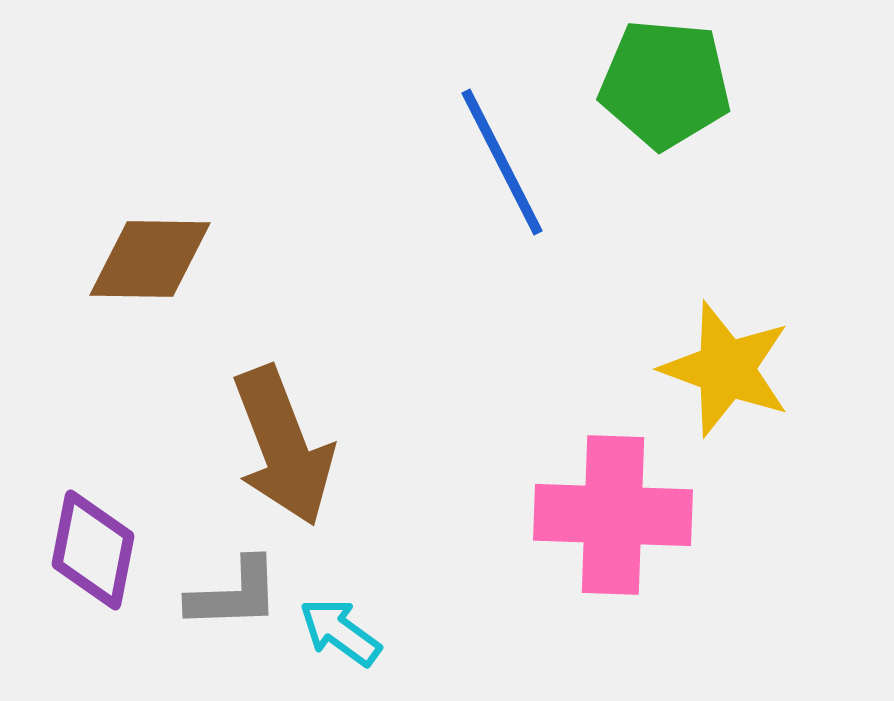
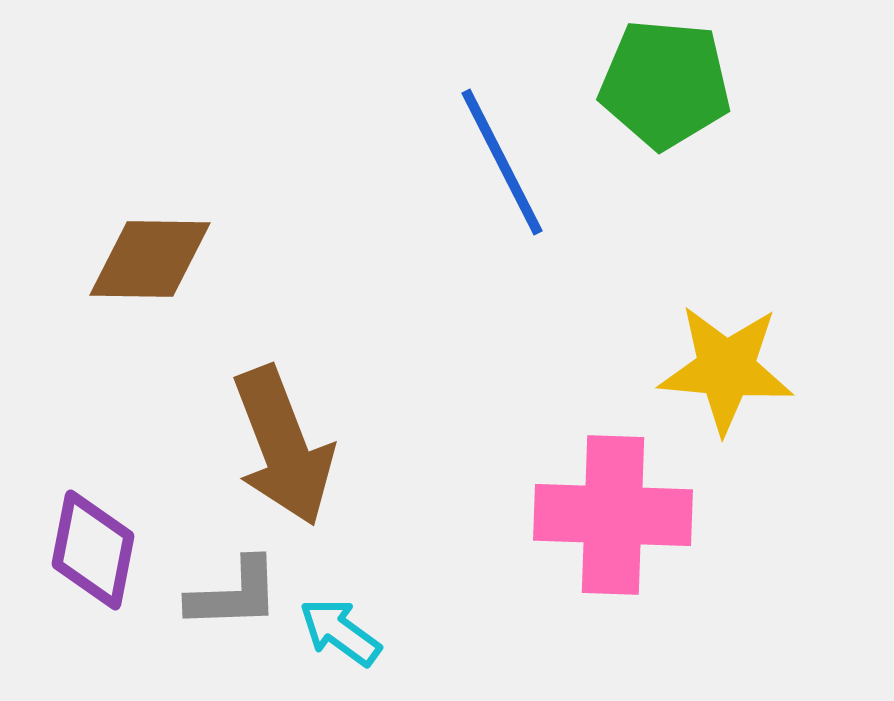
yellow star: rotated 15 degrees counterclockwise
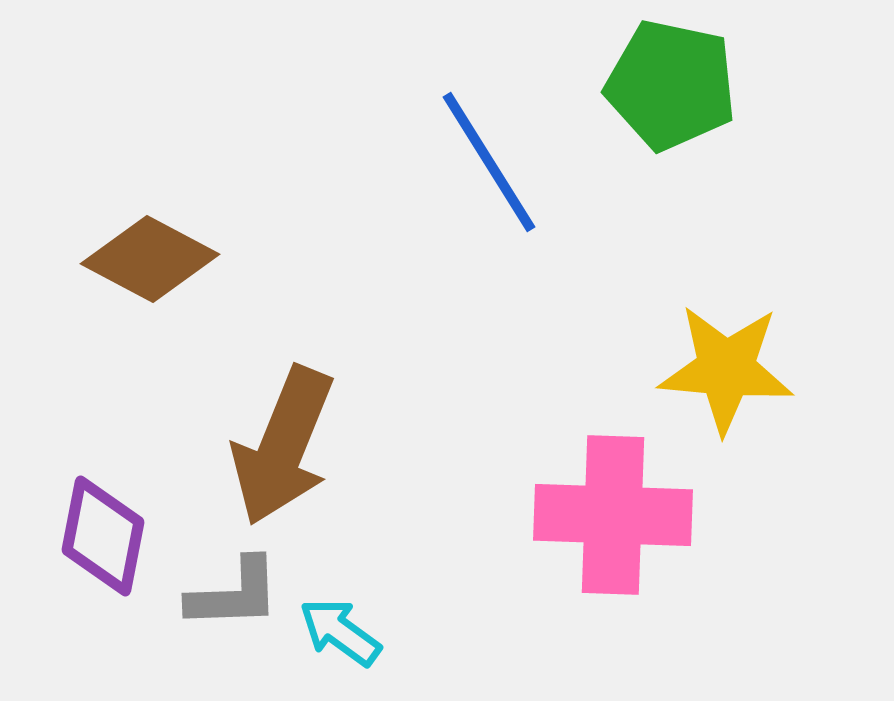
green pentagon: moved 6 px right, 1 px down; rotated 7 degrees clockwise
blue line: moved 13 px left; rotated 5 degrees counterclockwise
brown diamond: rotated 27 degrees clockwise
brown arrow: rotated 43 degrees clockwise
purple diamond: moved 10 px right, 14 px up
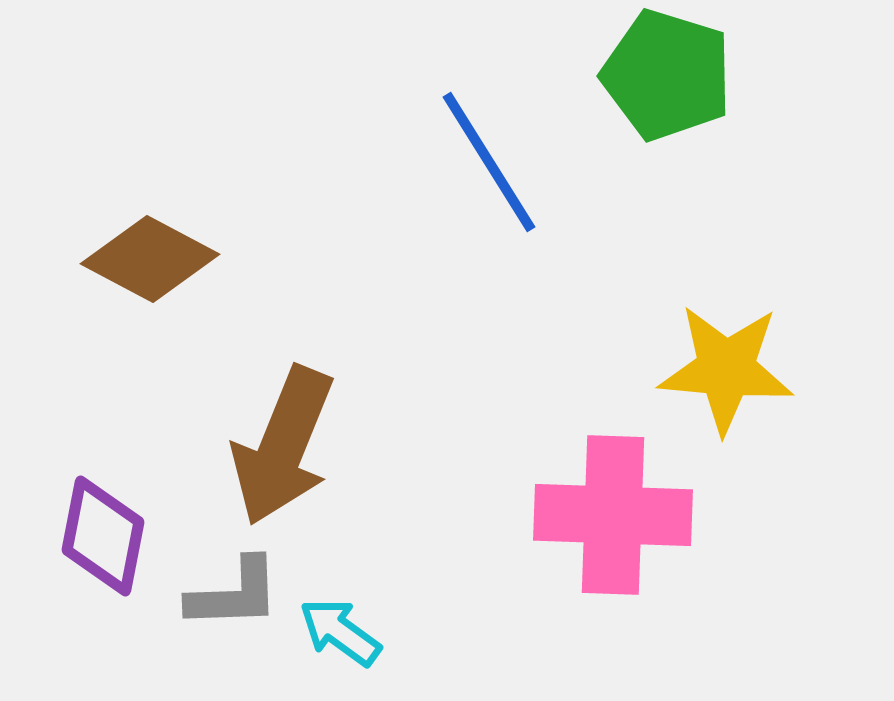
green pentagon: moved 4 px left, 10 px up; rotated 5 degrees clockwise
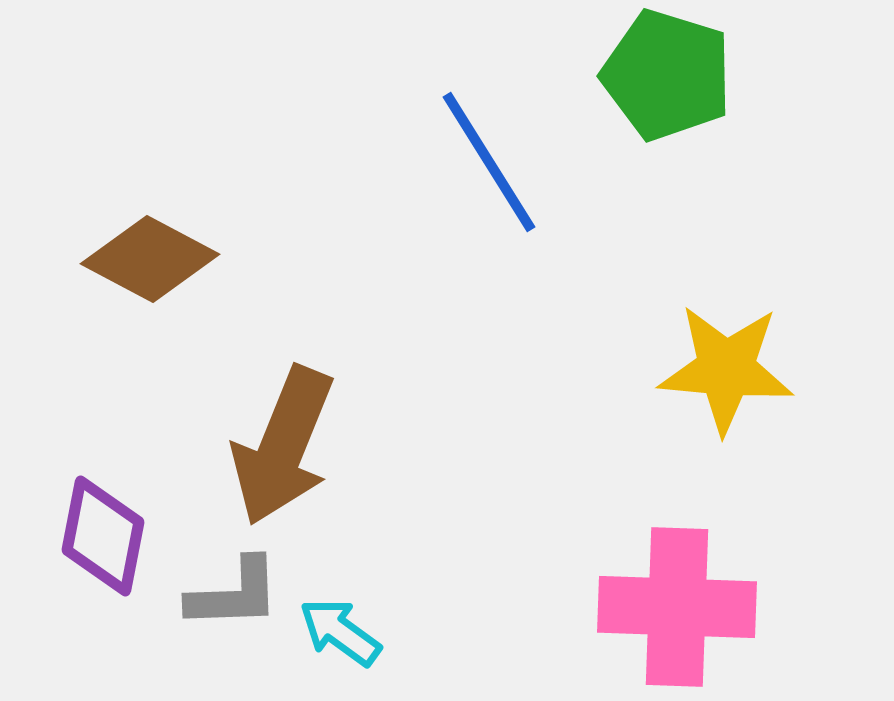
pink cross: moved 64 px right, 92 px down
